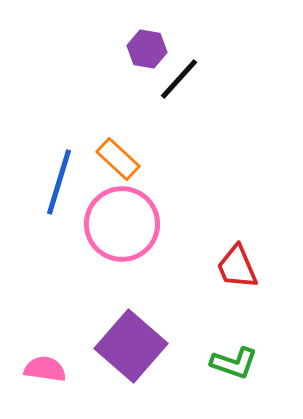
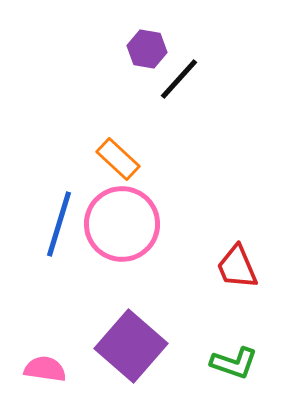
blue line: moved 42 px down
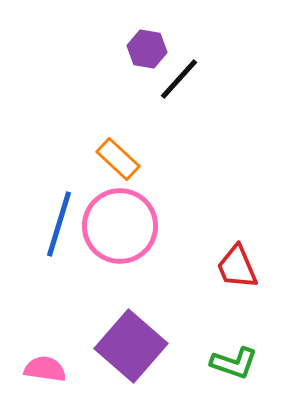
pink circle: moved 2 px left, 2 px down
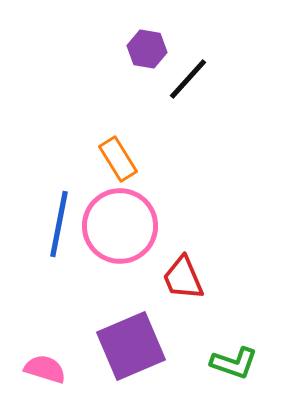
black line: moved 9 px right
orange rectangle: rotated 15 degrees clockwise
blue line: rotated 6 degrees counterclockwise
red trapezoid: moved 54 px left, 11 px down
purple square: rotated 26 degrees clockwise
pink semicircle: rotated 9 degrees clockwise
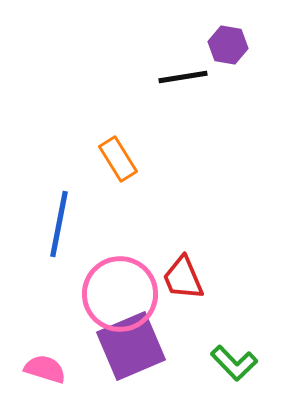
purple hexagon: moved 81 px right, 4 px up
black line: moved 5 px left, 2 px up; rotated 39 degrees clockwise
pink circle: moved 68 px down
green L-shape: rotated 27 degrees clockwise
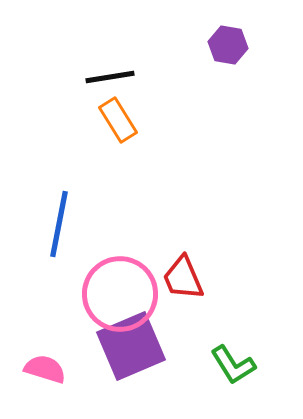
black line: moved 73 px left
orange rectangle: moved 39 px up
green L-shape: moved 1 px left, 2 px down; rotated 12 degrees clockwise
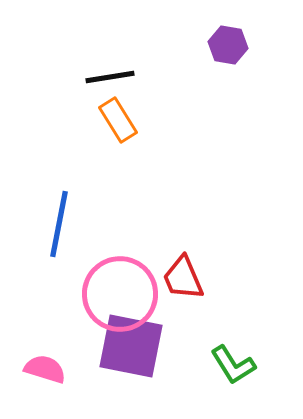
purple square: rotated 34 degrees clockwise
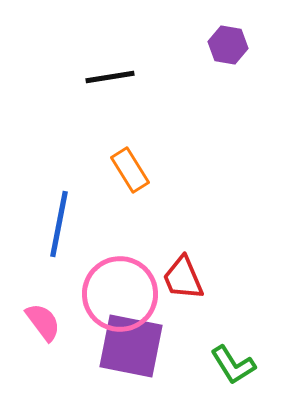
orange rectangle: moved 12 px right, 50 px down
pink semicircle: moved 2 px left, 47 px up; rotated 36 degrees clockwise
